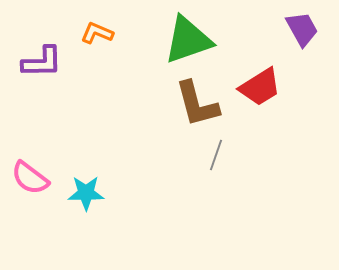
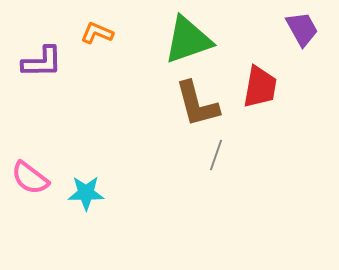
red trapezoid: rotated 48 degrees counterclockwise
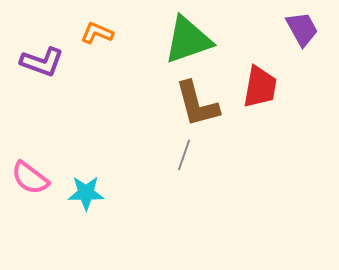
purple L-shape: rotated 21 degrees clockwise
gray line: moved 32 px left
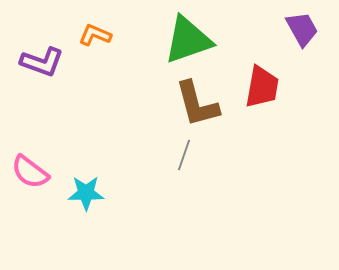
orange L-shape: moved 2 px left, 2 px down
red trapezoid: moved 2 px right
pink semicircle: moved 6 px up
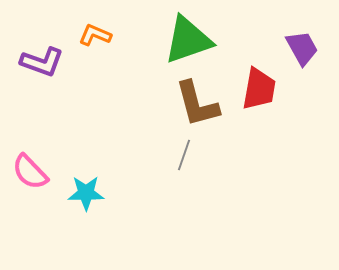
purple trapezoid: moved 19 px down
red trapezoid: moved 3 px left, 2 px down
pink semicircle: rotated 9 degrees clockwise
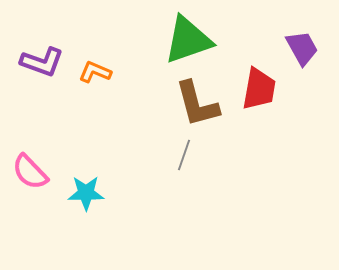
orange L-shape: moved 37 px down
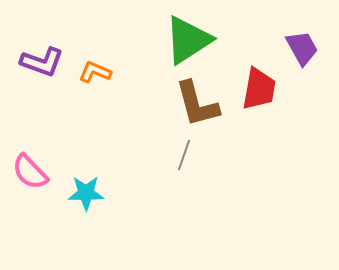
green triangle: rotated 14 degrees counterclockwise
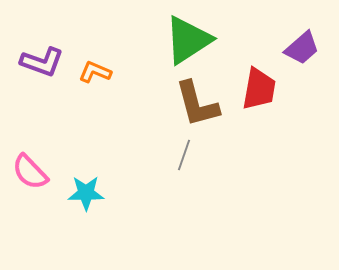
purple trapezoid: rotated 78 degrees clockwise
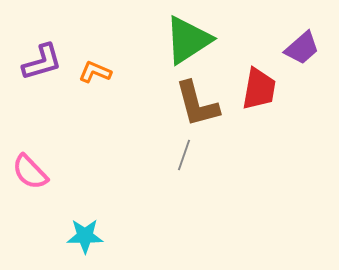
purple L-shape: rotated 36 degrees counterclockwise
cyan star: moved 1 px left, 43 px down
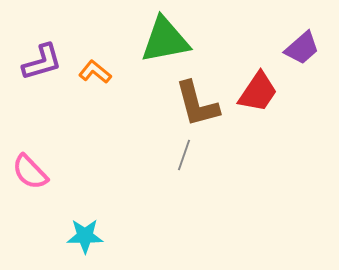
green triangle: moved 23 px left; rotated 22 degrees clockwise
orange L-shape: rotated 16 degrees clockwise
red trapezoid: moved 1 px left, 3 px down; rotated 24 degrees clockwise
